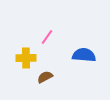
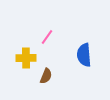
blue semicircle: rotated 100 degrees counterclockwise
brown semicircle: moved 1 px right, 1 px up; rotated 140 degrees clockwise
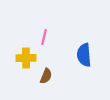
pink line: moved 3 px left; rotated 21 degrees counterclockwise
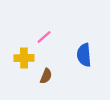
pink line: rotated 35 degrees clockwise
yellow cross: moved 2 px left
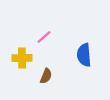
yellow cross: moved 2 px left
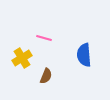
pink line: moved 1 px down; rotated 56 degrees clockwise
yellow cross: rotated 30 degrees counterclockwise
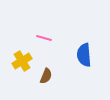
yellow cross: moved 3 px down
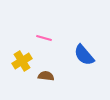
blue semicircle: rotated 35 degrees counterclockwise
brown semicircle: rotated 105 degrees counterclockwise
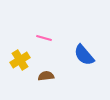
yellow cross: moved 2 px left, 1 px up
brown semicircle: rotated 14 degrees counterclockwise
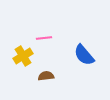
pink line: rotated 21 degrees counterclockwise
yellow cross: moved 3 px right, 4 px up
